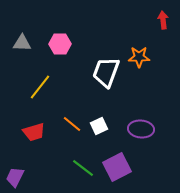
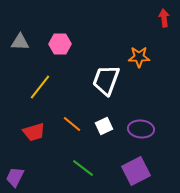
red arrow: moved 1 px right, 2 px up
gray triangle: moved 2 px left, 1 px up
white trapezoid: moved 8 px down
white square: moved 5 px right
purple square: moved 19 px right, 4 px down
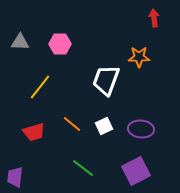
red arrow: moved 10 px left
purple trapezoid: rotated 20 degrees counterclockwise
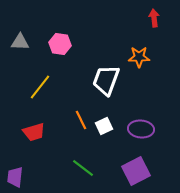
pink hexagon: rotated 10 degrees clockwise
orange line: moved 9 px right, 4 px up; rotated 24 degrees clockwise
